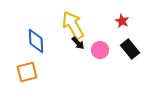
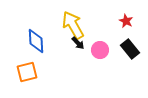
red star: moved 4 px right
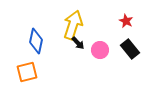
yellow arrow: rotated 48 degrees clockwise
blue diamond: rotated 15 degrees clockwise
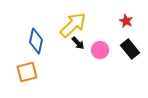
yellow arrow: rotated 28 degrees clockwise
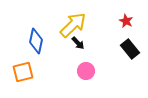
pink circle: moved 14 px left, 21 px down
orange square: moved 4 px left
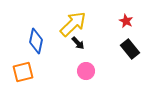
yellow arrow: moved 1 px up
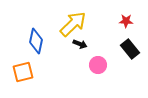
red star: rotated 24 degrees counterclockwise
black arrow: moved 2 px right, 1 px down; rotated 24 degrees counterclockwise
pink circle: moved 12 px right, 6 px up
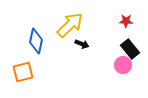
yellow arrow: moved 3 px left, 1 px down
black arrow: moved 2 px right
pink circle: moved 25 px right
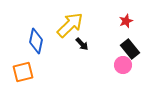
red star: rotated 24 degrees counterclockwise
black arrow: rotated 24 degrees clockwise
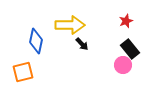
yellow arrow: rotated 44 degrees clockwise
